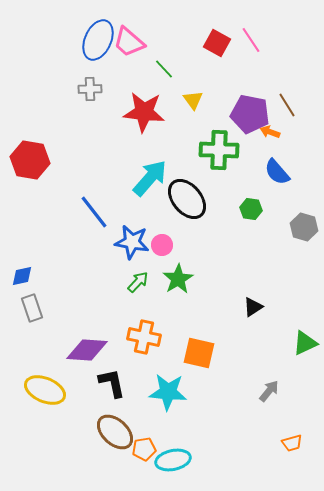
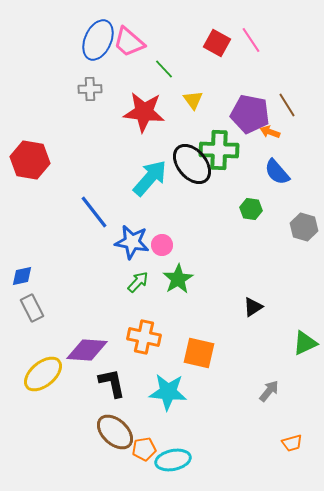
black ellipse: moved 5 px right, 35 px up
gray rectangle: rotated 8 degrees counterclockwise
yellow ellipse: moved 2 px left, 16 px up; rotated 63 degrees counterclockwise
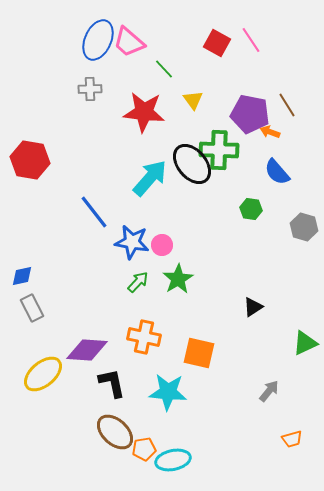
orange trapezoid: moved 4 px up
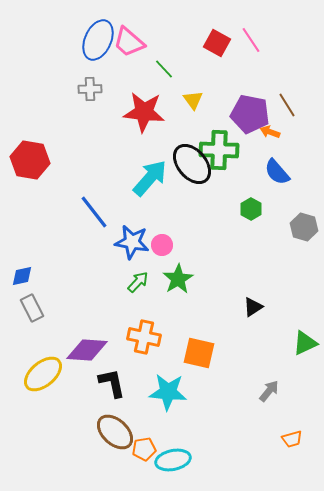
green hexagon: rotated 20 degrees clockwise
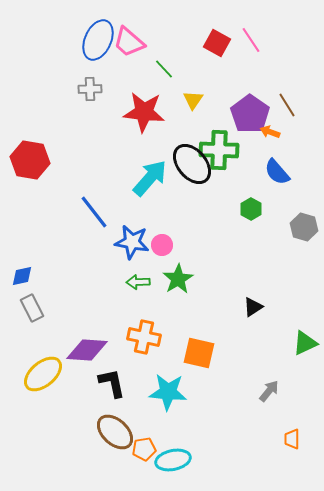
yellow triangle: rotated 10 degrees clockwise
purple pentagon: rotated 24 degrees clockwise
green arrow: rotated 135 degrees counterclockwise
orange trapezoid: rotated 105 degrees clockwise
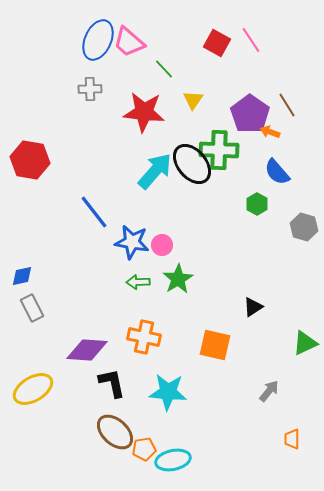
cyan arrow: moved 5 px right, 7 px up
green hexagon: moved 6 px right, 5 px up
orange square: moved 16 px right, 8 px up
yellow ellipse: moved 10 px left, 15 px down; rotated 9 degrees clockwise
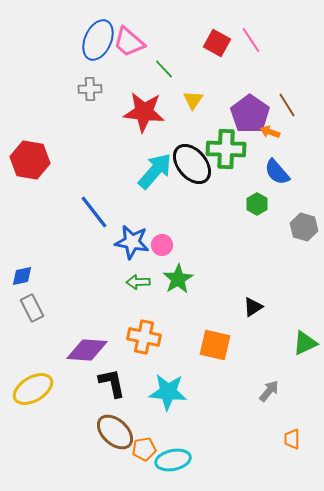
green cross: moved 7 px right, 1 px up
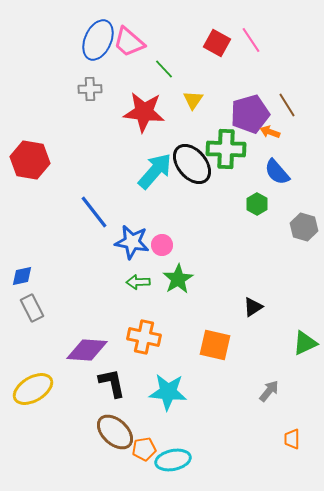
purple pentagon: rotated 21 degrees clockwise
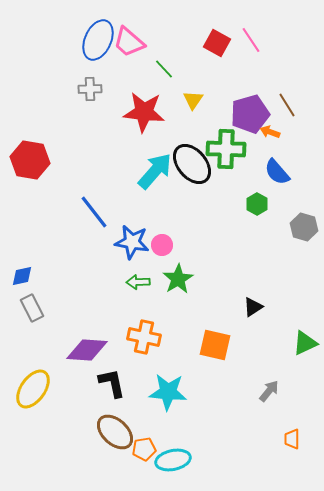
yellow ellipse: rotated 24 degrees counterclockwise
